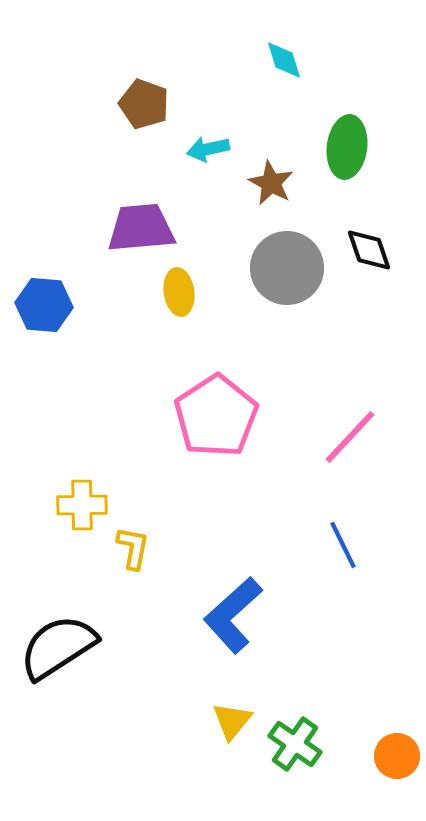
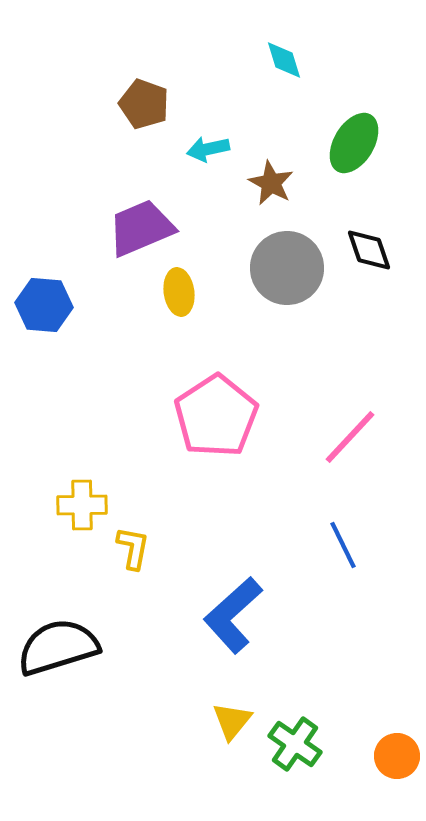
green ellipse: moved 7 px right, 4 px up; rotated 24 degrees clockwise
purple trapezoid: rotated 18 degrees counterclockwise
black semicircle: rotated 16 degrees clockwise
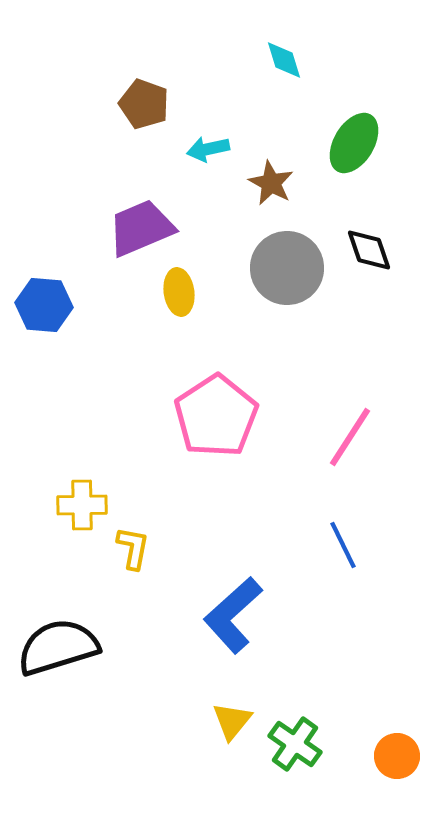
pink line: rotated 10 degrees counterclockwise
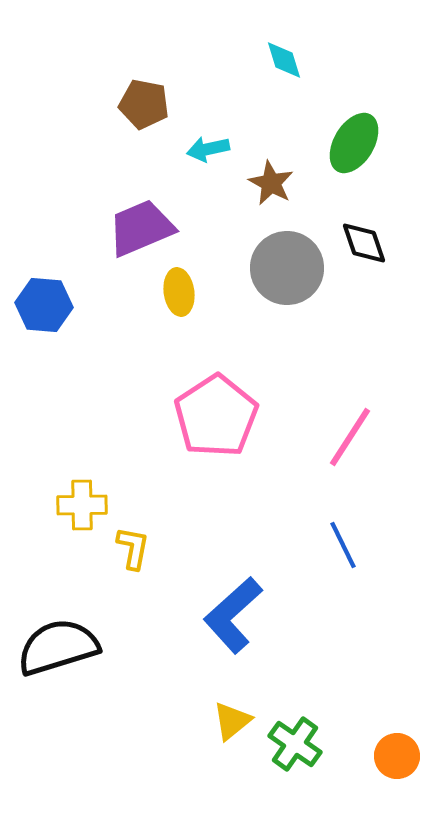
brown pentagon: rotated 9 degrees counterclockwise
black diamond: moved 5 px left, 7 px up
yellow triangle: rotated 12 degrees clockwise
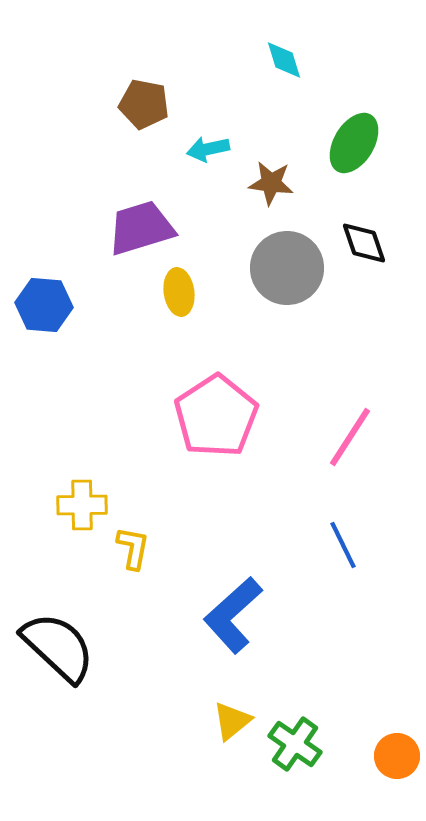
brown star: rotated 21 degrees counterclockwise
purple trapezoid: rotated 6 degrees clockwise
black semicircle: rotated 60 degrees clockwise
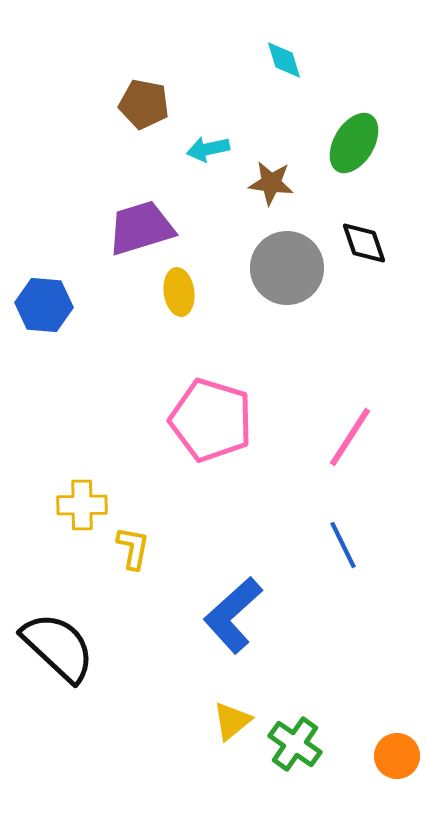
pink pentagon: moved 5 px left, 4 px down; rotated 22 degrees counterclockwise
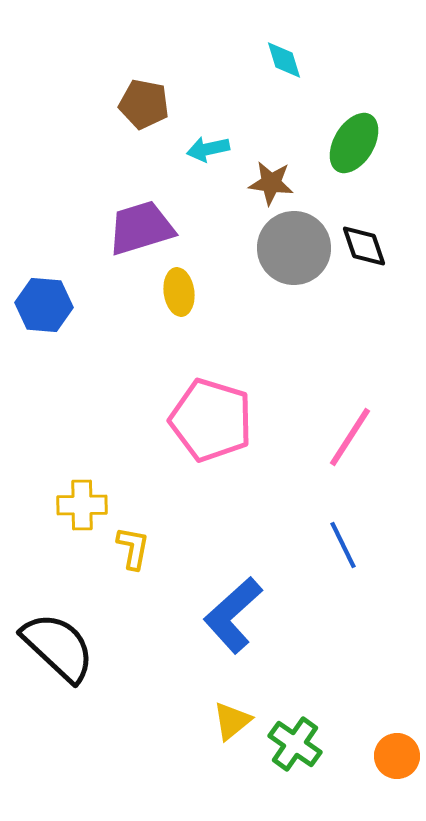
black diamond: moved 3 px down
gray circle: moved 7 px right, 20 px up
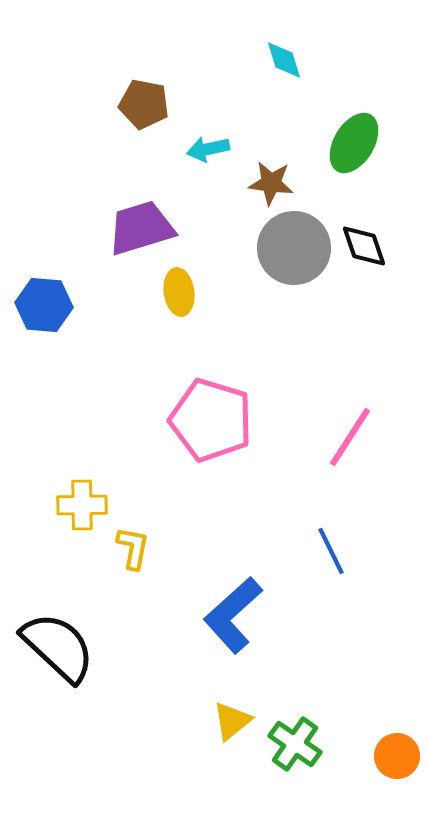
blue line: moved 12 px left, 6 px down
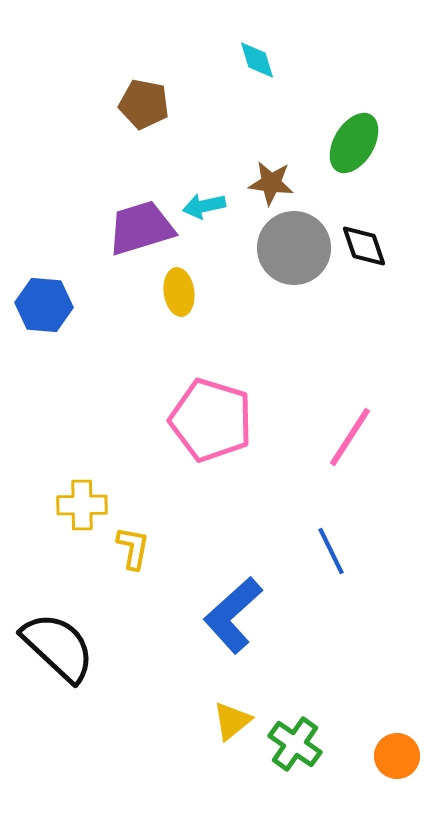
cyan diamond: moved 27 px left
cyan arrow: moved 4 px left, 57 px down
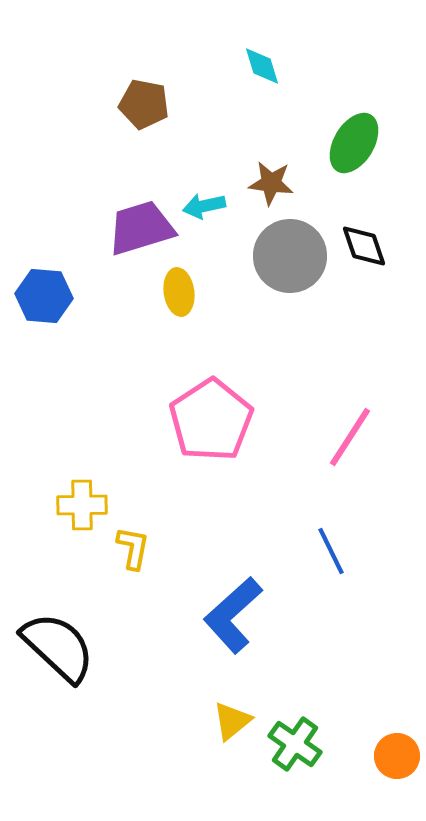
cyan diamond: moved 5 px right, 6 px down
gray circle: moved 4 px left, 8 px down
blue hexagon: moved 9 px up
pink pentagon: rotated 22 degrees clockwise
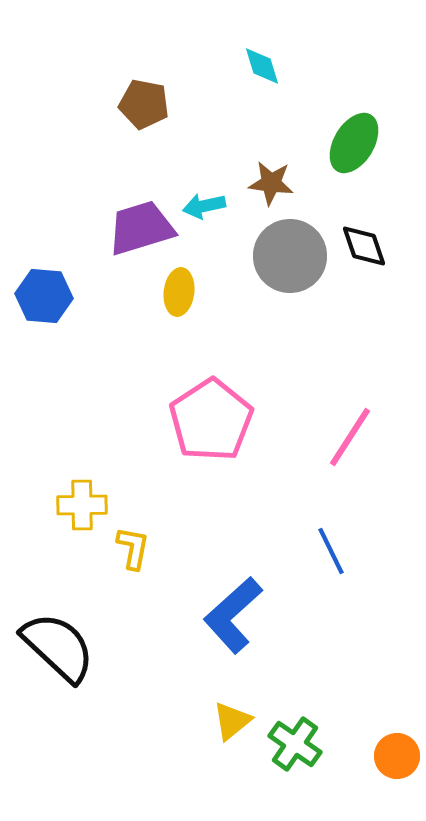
yellow ellipse: rotated 15 degrees clockwise
